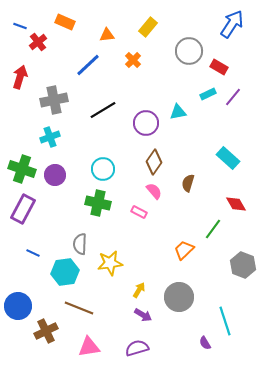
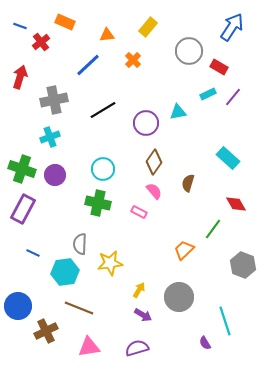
blue arrow at (232, 24): moved 3 px down
red cross at (38, 42): moved 3 px right
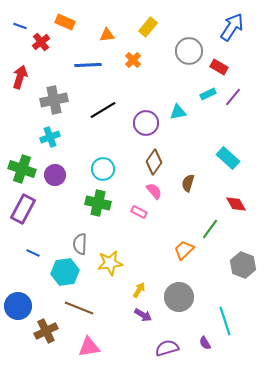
blue line at (88, 65): rotated 40 degrees clockwise
green line at (213, 229): moved 3 px left
purple semicircle at (137, 348): moved 30 px right
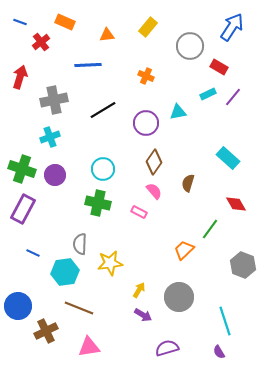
blue line at (20, 26): moved 4 px up
gray circle at (189, 51): moved 1 px right, 5 px up
orange cross at (133, 60): moved 13 px right, 16 px down; rotated 21 degrees counterclockwise
purple semicircle at (205, 343): moved 14 px right, 9 px down
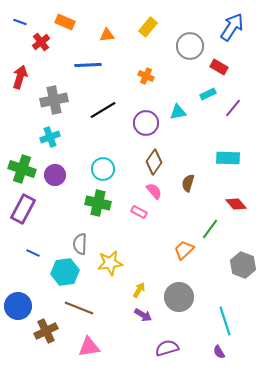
purple line at (233, 97): moved 11 px down
cyan rectangle at (228, 158): rotated 40 degrees counterclockwise
red diamond at (236, 204): rotated 10 degrees counterclockwise
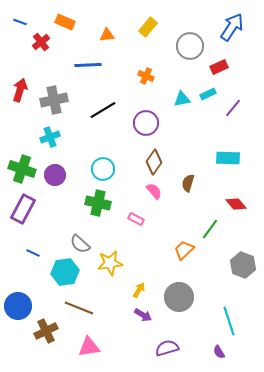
red rectangle at (219, 67): rotated 54 degrees counterclockwise
red arrow at (20, 77): moved 13 px down
cyan triangle at (178, 112): moved 4 px right, 13 px up
pink rectangle at (139, 212): moved 3 px left, 7 px down
gray semicircle at (80, 244): rotated 50 degrees counterclockwise
cyan line at (225, 321): moved 4 px right
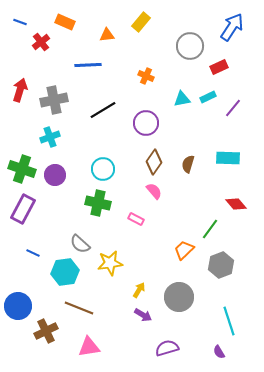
yellow rectangle at (148, 27): moved 7 px left, 5 px up
cyan rectangle at (208, 94): moved 3 px down
brown semicircle at (188, 183): moved 19 px up
gray hexagon at (243, 265): moved 22 px left; rotated 20 degrees clockwise
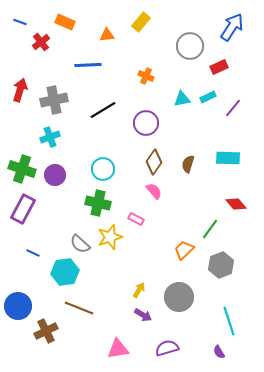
yellow star at (110, 263): moved 26 px up; rotated 10 degrees counterclockwise
pink triangle at (89, 347): moved 29 px right, 2 px down
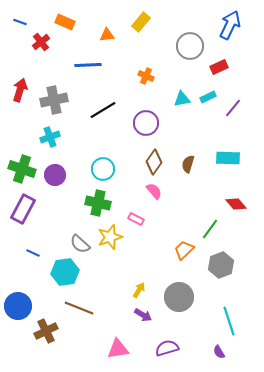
blue arrow at (232, 27): moved 2 px left, 2 px up; rotated 8 degrees counterclockwise
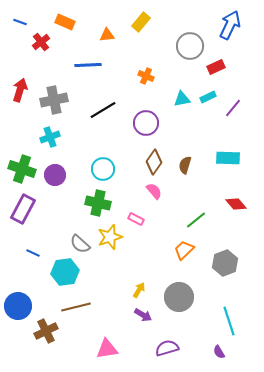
red rectangle at (219, 67): moved 3 px left
brown semicircle at (188, 164): moved 3 px left, 1 px down
green line at (210, 229): moved 14 px left, 9 px up; rotated 15 degrees clockwise
gray hexagon at (221, 265): moved 4 px right, 2 px up
brown line at (79, 308): moved 3 px left, 1 px up; rotated 36 degrees counterclockwise
pink triangle at (118, 349): moved 11 px left
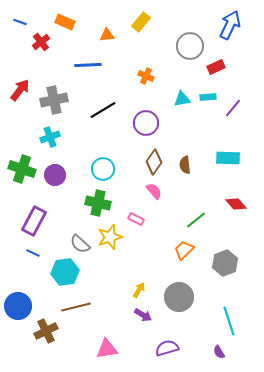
red arrow at (20, 90): rotated 20 degrees clockwise
cyan rectangle at (208, 97): rotated 21 degrees clockwise
brown semicircle at (185, 165): rotated 24 degrees counterclockwise
purple rectangle at (23, 209): moved 11 px right, 12 px down
